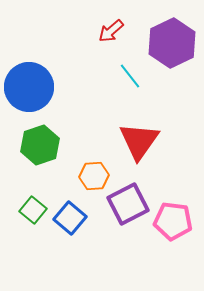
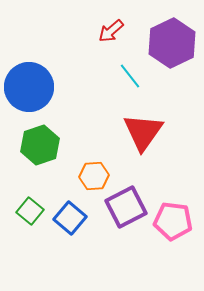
red triangle: moved 4 px right, 9 px up
purple square: moved 2 px left, 3 px down
green square: moved 3 px left, 1 px down
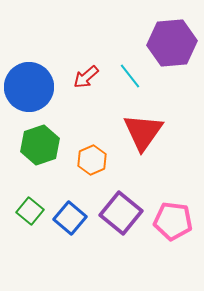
red arrow: moved 25 px left, 46 px down
purple hexagon: rotated 21 degrees clockwise
orange hexagon: moved 2 px left, 16 px up; rotated 20 degrees counterclockwise
purple square: moved 5 px left, 6 px down; rotated 24 degrees counterclockwise
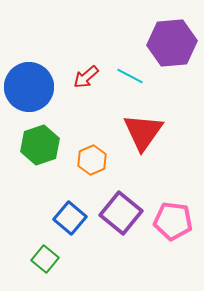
cyan line: rotated 24 degrees counterclockwise
green square: moved 15 px right, 48 px down
